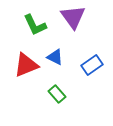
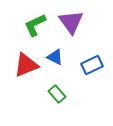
purple triangle: moved 2 px left, 5 px down
green L-shape: rotated 90 degrees clockwise
blue rectangle: rotated 10 degrees clockwise
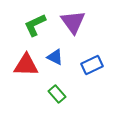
purple triangle: moved 2 px right
red triangle: rotated 24 degrees clockwise
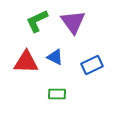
green L-shape: moved 2 px right, 4 px up
red triangle: moved 3 px up
green rectangle: rotated 48 degrees counterclockwise
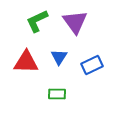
purple triangle: moved 2 px right
blue triangle: moved 4 px right; rotated 36 degrees clockwise
